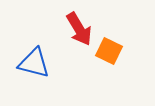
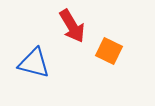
red arrow: moved 7 px left, 3 px up
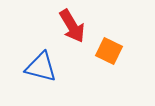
blue triangle: moved 7 px right, 4 px down
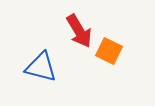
red arrow: moved 7 px right, 5 px down
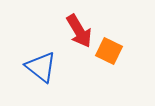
blue triangle: rotated 24 degrees clockwise
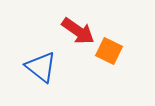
red arrow: moved 1 px left; rotated 24 degrees counterclockwise
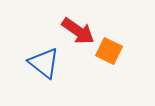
blue triangle: moved 3 px right, 4 px up
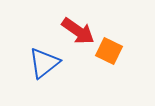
blue triangle: rotated 44 degrees clockwise
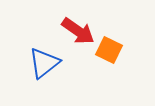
orange square: moved 1 px up
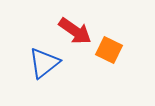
red arrow: moved 3 px left
